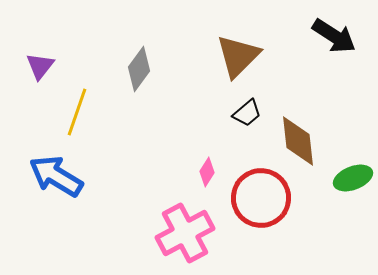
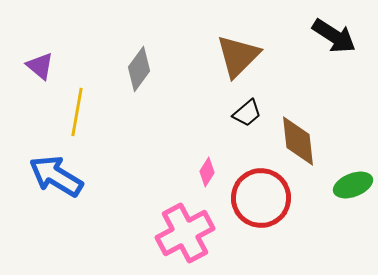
purple triangle: rotated 28 degrees counterclockwise
yellow line: rotated 9 degrees counterclockwise
green ellipse: moved 7 px down
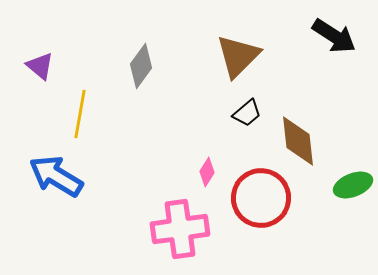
gray diamond: moved 2 px right, 3 px up
yellow line: moved 3 px right, 2 px down
pink cross: moved 5 px left, 4 px up; rotated 20 degrees clockwise
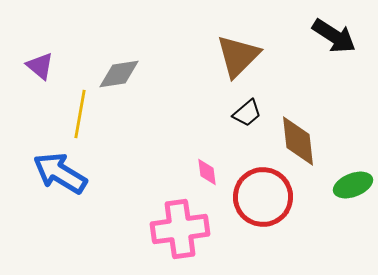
gray diamond: moved 22 px left, 8 px down; rotated 45 degrees clockwise
pink diamond: rotated 40 degrees counterclockwise
blue arrow: moved 4 px right, 3 px up
red circle: moved 2 px right, 1 px up
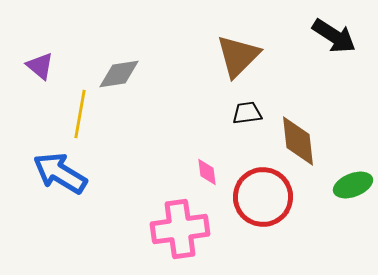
black trapezoid: rotated 148 degrees counterclockwise
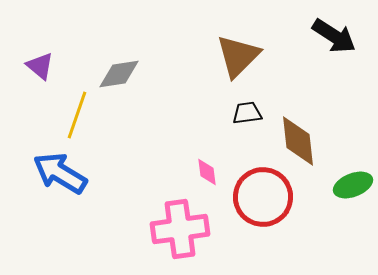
yellow line: moved 3 px left, 1 px down; rotated 9 degrees clockwise
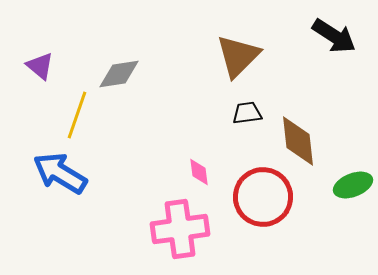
pink diamond: moved 8 px left
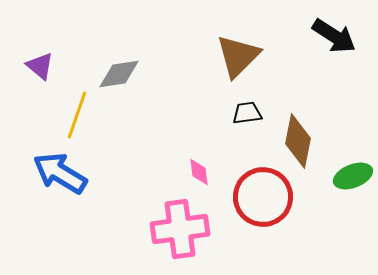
brown diamond: rotated 18 degrees clockwise
green ellipse: moved 9 px up
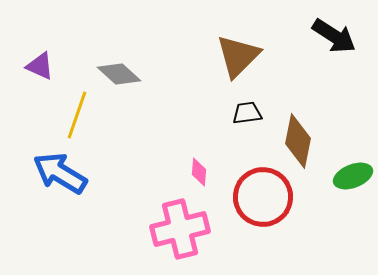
purple triangle: rotated 16 degrees counterclockwise
gray diamond: rotated 51 degrees clockwise
pink diamond: rotated 12 degrees clockwise
pink cross: rotated 6 degrees counterclockwise
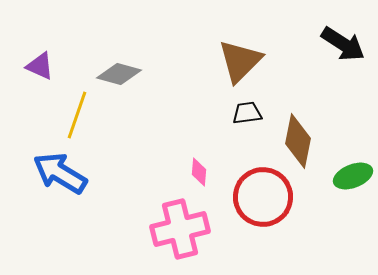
black arrow: moved 9 px right, 8 px down
brown triangle: moved 2 px right, 5 px down
gray diamond: rotated 27 degrees counterclockwise
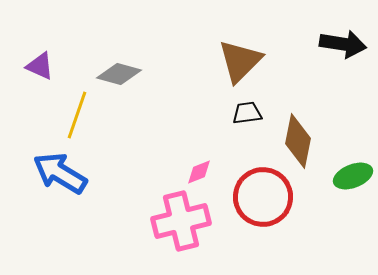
black arrow: rotated 24 degrees counterclockwise
pink diamond: rotated 64 degrees clockwise
pink cross: moved 1 px right, 8 px up
